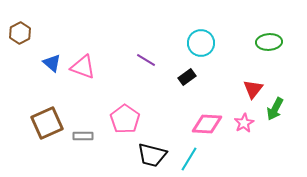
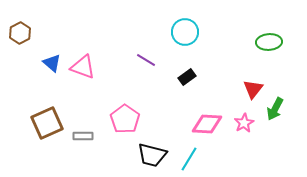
cyan circle: moved 16 px left, 11 px up
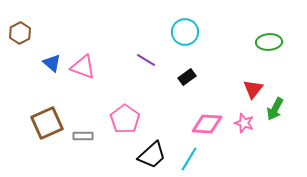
pink star: rotated 24 degrees counterclockwise
black trapezoid: rotated 56 degrees counterclockwise
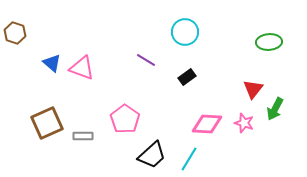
brown hexagon: moved 5 px left; rotated 15 degrees counterclockwise
pink triangle: moved 1 px left, 1 px down
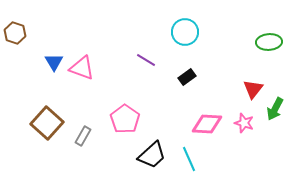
blue triangle: moved 2 px right, 1 px up; rotated 18 degrees clockwise
brown square: rotated 24 degrees counterclockwise
gray rectangle: rotated 60 degrees counterclockwise
cyan line: rotated 55 degrees counterclockwise
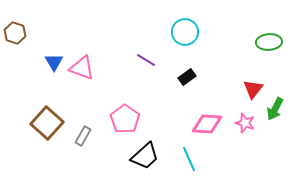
pink star: moved 1 px right
black trapezoid: moved 7 px left, 1 px down
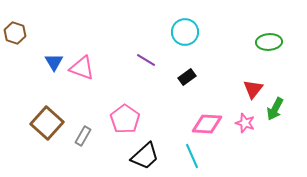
cyan line: moved 3 px right, 3 px up
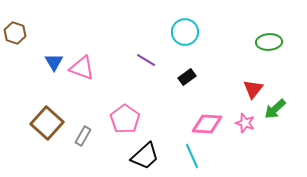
green arrow: rotated 20 degrees clockwise
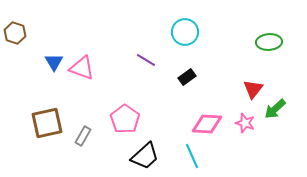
brown square: rotated 36 degrees clockwise
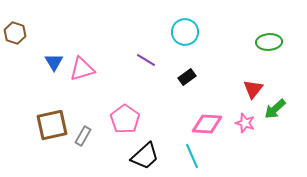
pink triangle: moved 1 px down; rotated 36 degrees counterclockwise
brown square: moved 5 px right, 2 px down
